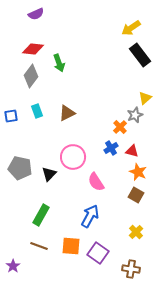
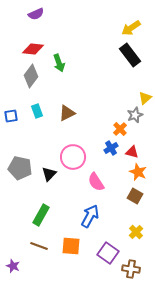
black rectangle: moved 10 px left
orange cross: moved 2 px down
red triangle: moved 1 px down
brown square: moved 1 px left, 1 px down
purple square: moved 10 px right
purple star: rotated 16 degrees counterclockwise
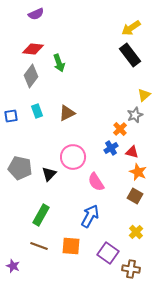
yellow triangle: moved 1 px left, 3 px up
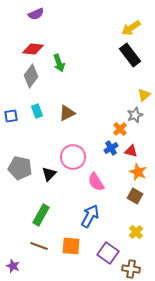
red triangle: moved 1 px left, 1 px up
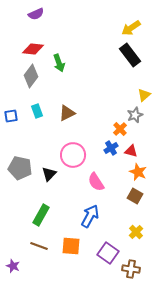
pink circle: moved 2 px up
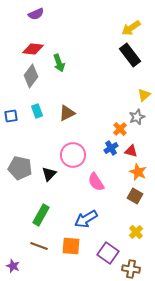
gray star: moved 2 px right, 2 px down
blue arrow: moved 4 px left, 3 px down; rotated 150 degrees counterclockwise
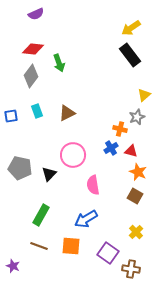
orange cross: rotated 32 degrees counterclockwise
pink semicircle: moved 3 px left, 3 px down; rotated 24 degrees clockwise
